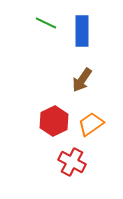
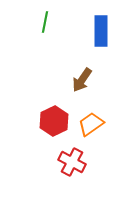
green line: moved 1 px left, 1 px up; rotated 75 degrees clockwise
blue rectangle: moved 19 px right
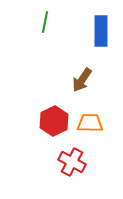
orange trapezoid: moved 1 px left, 1 px up; rotated 36 degrees clockwise
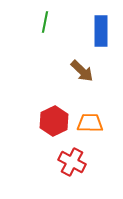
brown arrow: moved 9 px up; rotated 80 degrees counterclockwise
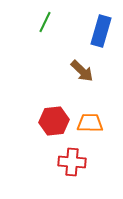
green line: rotated 15 degrees clockwise
blue rectangle: rotated 16 degrees clockwise
red hexagon: rotated 20 degrees clockwise
red cross: rotated 24 degrees counterclockwise
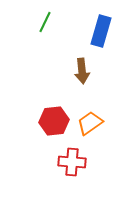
brown arrow: rotated 40 degrees clockwise
orange trapezoid: rotated 36 degrees counterclockwise
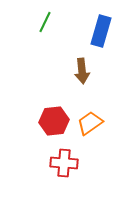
red cross: moved 8 px left, 1 px down
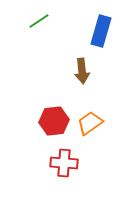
green line: moved 6 px left, 1 px up; rotated 30 degrees clockwise
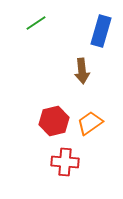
green line: moved 3 px left, 2 px down
red hexagon: rotated 8 degrees counterclockwise
red cross: moved 1 px right, 1 px up
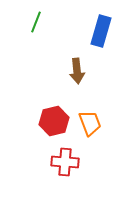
green line: moved 1 px up; rotated 35 degrees counterclockwise
brown arrow: moved 5 px left
orange trapezoid: rotated 104 degrees clockwise
